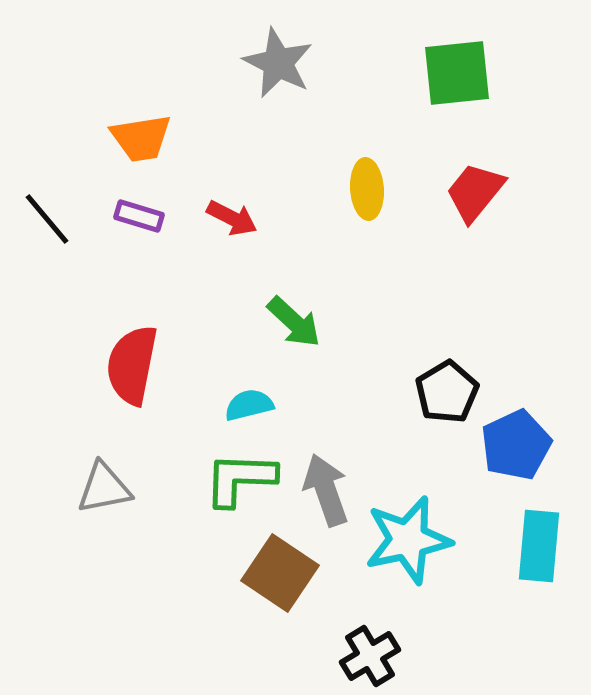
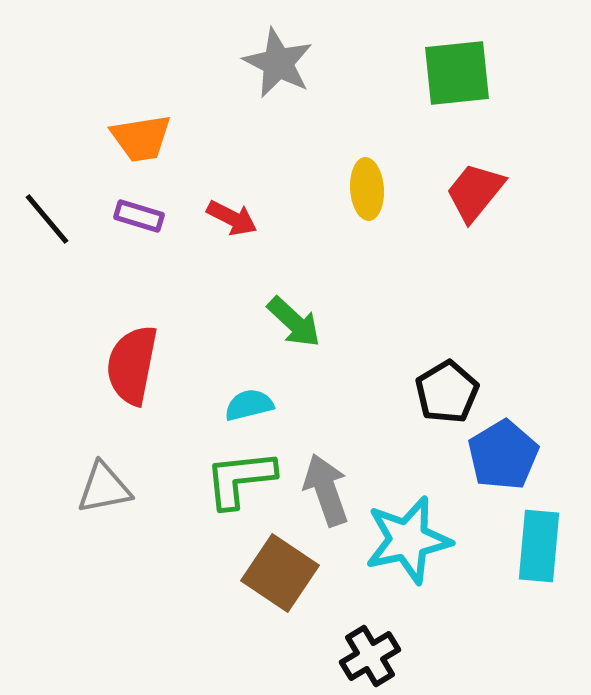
blue pentagon: moved 13 px left, 10 px down; rotated 6 degrees counterclockwise
green L-shape: rotated 8 degrees counterclockwise
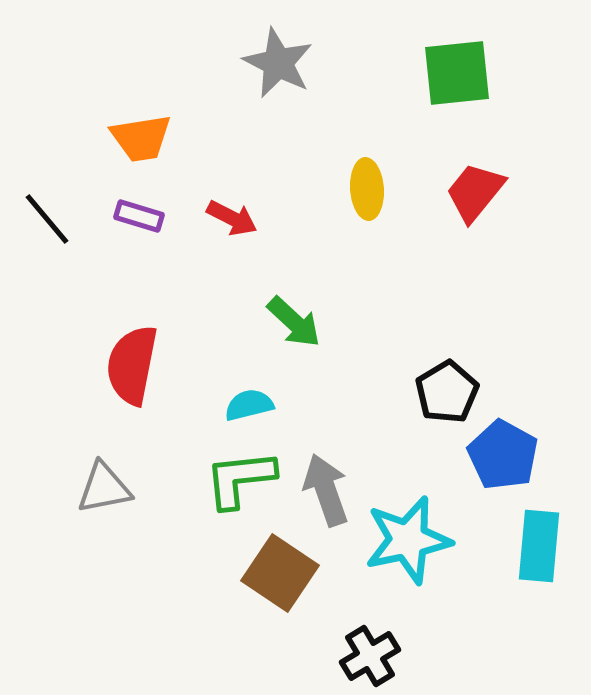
blue pentagon: rotated 12 degrees counterclockwise
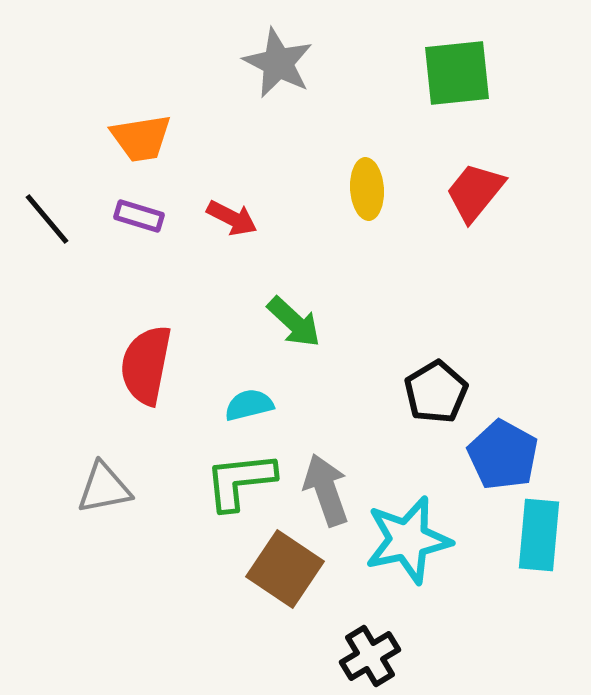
red semicircle: moved 14 px right
black pentagon: moved 11 px left
green L-shape: moved 2 px down
cyan rectangle: moved 11 px up
brown square: moved 5 px right, 4 px up
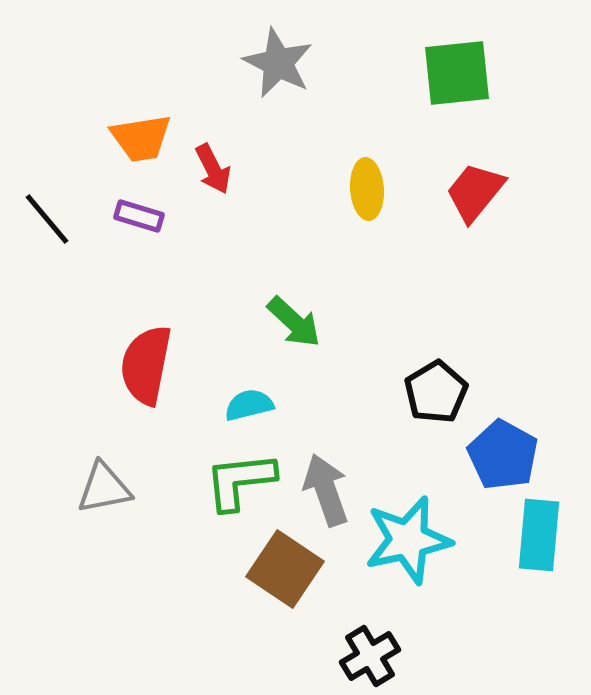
red arrow: moved 19 px left, 49 px up; rotated 36 degrees clockwise
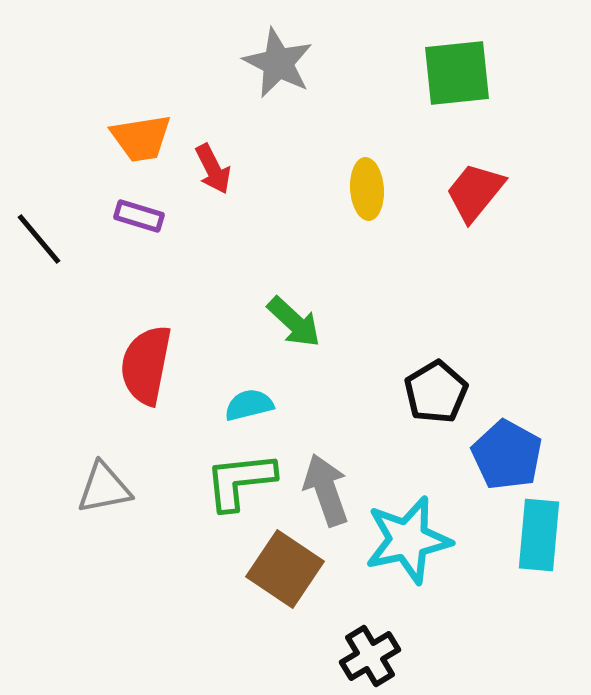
black line: moved 8 px left, 20 px down
blue pentagon: moved 4 px right
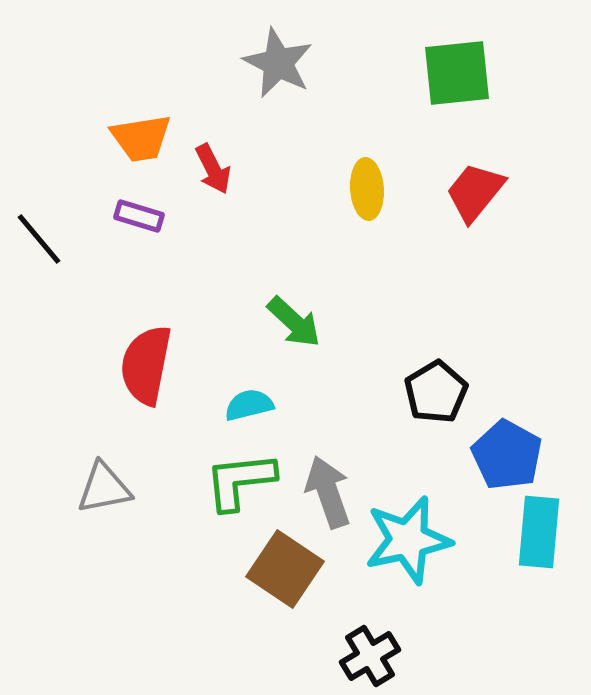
gray arrow: moved 2 px right, 2 px down
cyan rectangle: moved 3 px up
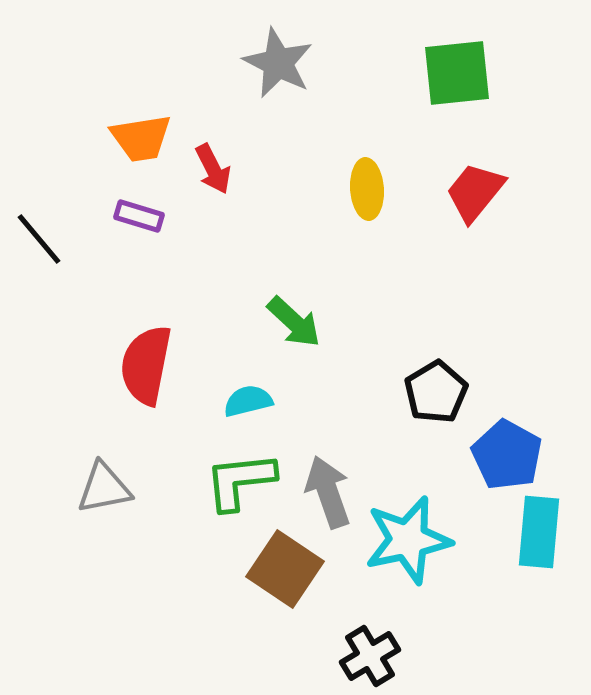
cyan semicircle: moved 1 px left, 4 px up
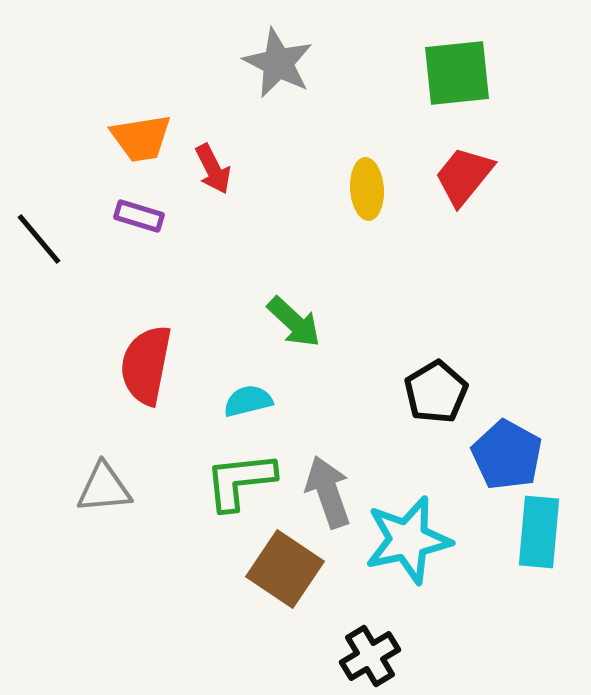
red trapezoid: moved 11 px left, 16 px up
gray triangle: rotated 6 degrees clockwise
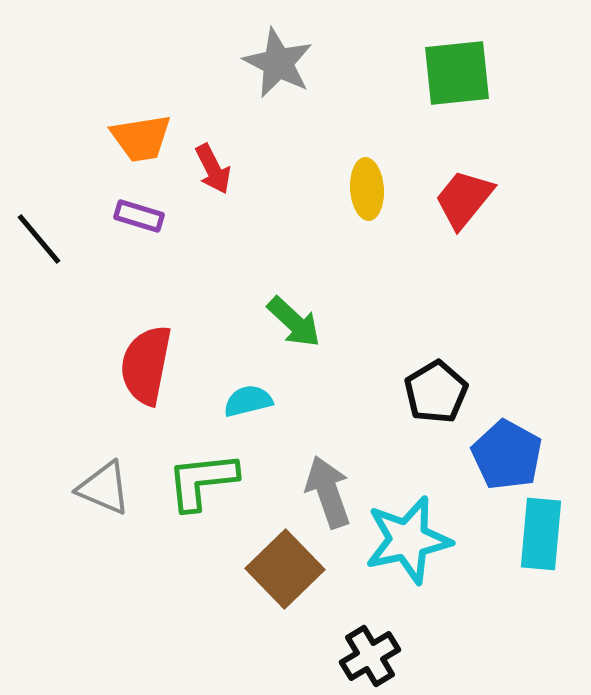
red trapezoid: moved 23 px down
green L-shape: moved 38 px left
gray triangle: rotated 28 degrees clockwise
cyan rectangle: moved 2 px right, 2 px down
brown square: rotated 12 degrees clockwise
